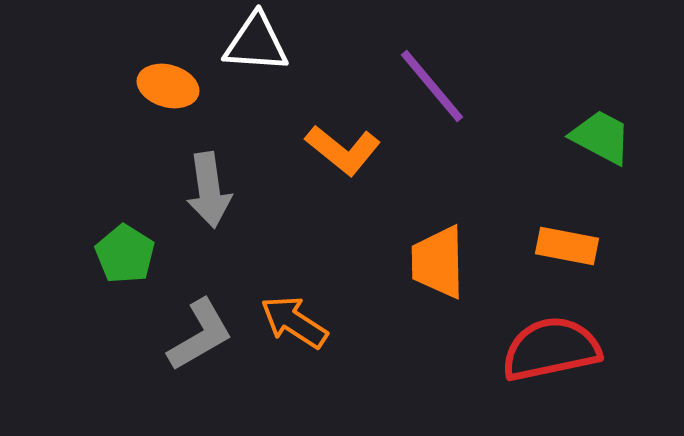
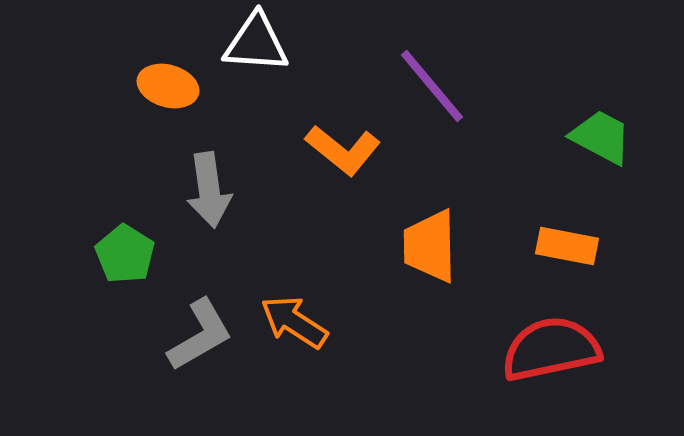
orange trapezoid: moved 8 px left, 16 px up
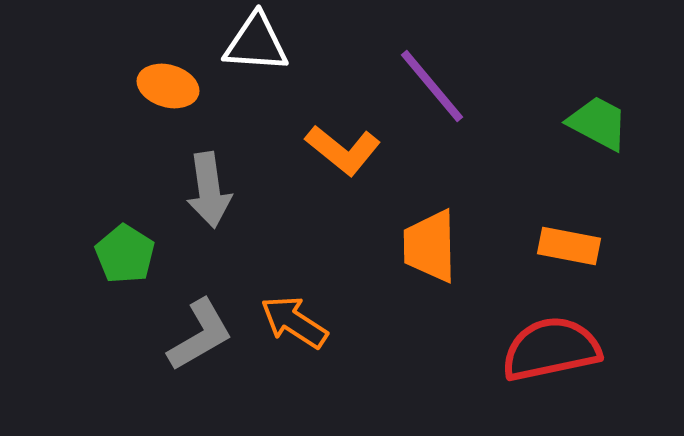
green trapezoid: moved 3 px left, 14 px up
orange rectangle: moved 2 px right
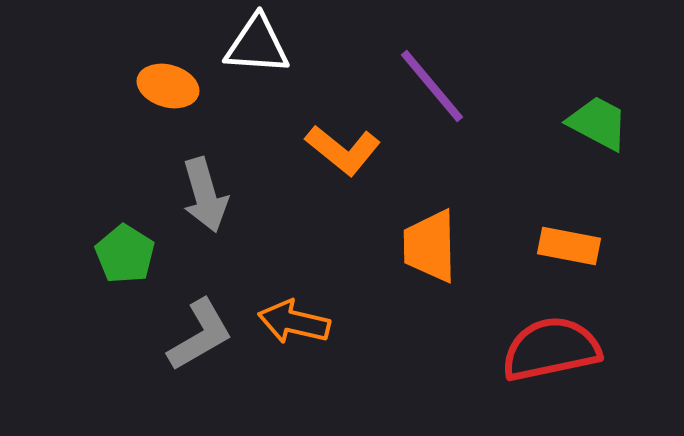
white triangle: moved 1 px right, 2 px down
gray arrow: moved 4 px left, 5 px down; rotated 8 degrees counterclockwise
orange arrow: rotated 20 degrees counterclockwise
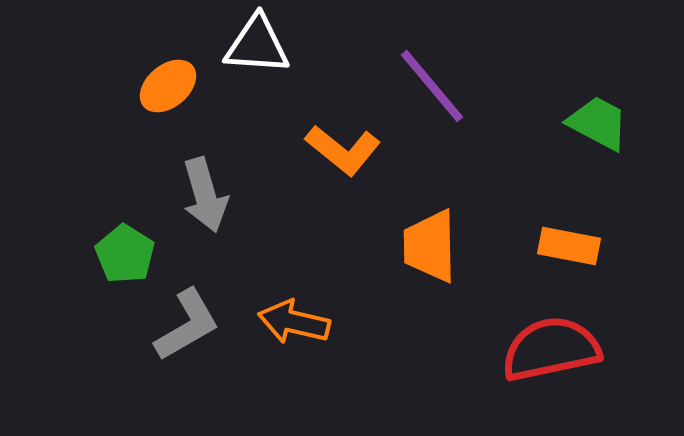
orange ellipse: rotated 56 degrees counterclockwise
gray L-shape: moved 13 px left, 10 px up
